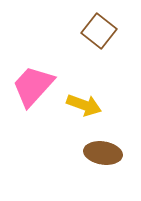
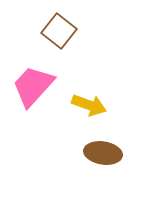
brown square: moved 40 px left
yellow arrow: moved 5 px right
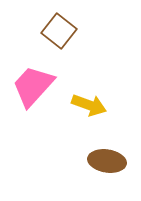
brown ellipse: moved 4 px right, 8 px down
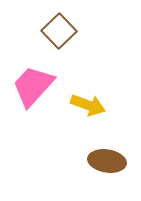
brown square: rotated 8 degrees clockwise
yellow arrow: moved 1 px left
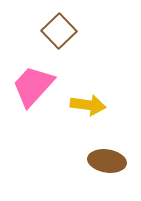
yellow arrow: rotated 12 degrees counterclockwise
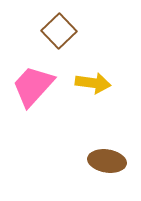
yellow arrow: moved 5 px right, 22 px up
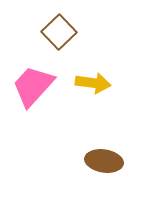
brown square: moved 1 px down
brown ellipse: moved 3 px left
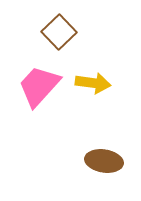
pink trapezoid: moved 6 px right
